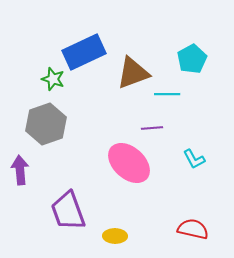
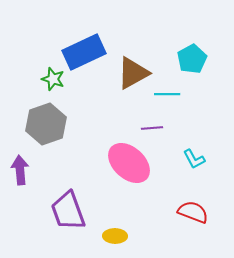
brown triangle: rotated 9 degrees counterclockwise
red semicircle: moved 17 px up; rotated 8 degrees clockwise
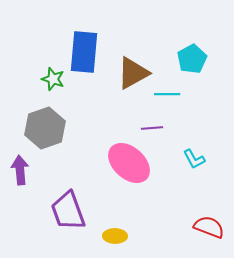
blue rectangle: rotated 60 degrees counterclockwise
gray hexagon: moved 1 px left, 4 px down
red semicircle: moved 16 px right, 15 px down
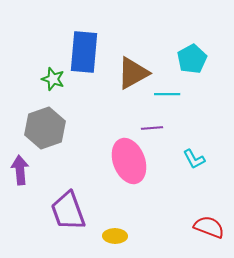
pink ellipse: moved 2 px up; rotated 27 degrees clockwise
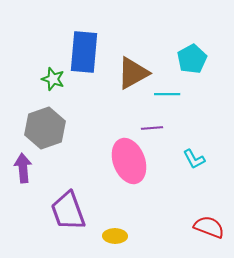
purple arrow: moved 3 px right, 2 px up
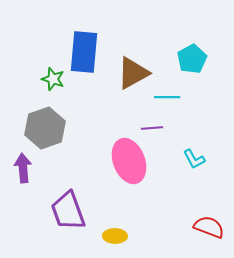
cyan line: moved 3 px down
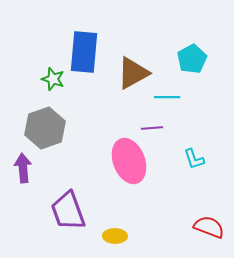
cyan L-shape: rotated 10 degrees clockwise
